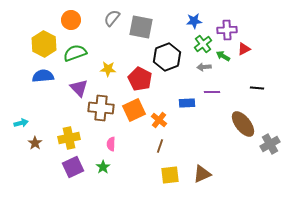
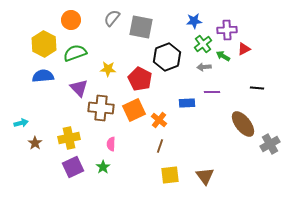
brown triangle: moved 3 px right, 2 px down; rotated 42 degrees counterclockwise
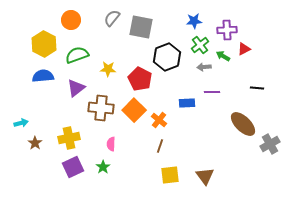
green cross: moved 3 px left, 1 px down
green semicircle: moved 2 px right, 2 px down
purple triangle: moved 3 px left; rotated 36 degrees clockwise
orange square: rotated 20 degrees counterclockwise
brown ellipse: rotated 8 degrees counterclockwise
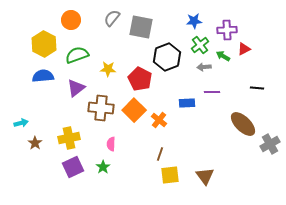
brown line: moved 8 px down
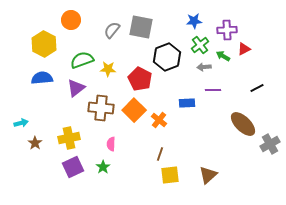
gray semicircle: moved 12 px down
green semicircle: moved 5 px right, 5 px down
blue semicircle: moved 1 px left, 2 px down
black line: rotated 32 degrees counterclockwise
purple line: moved 1 px right, 2 px up
brown triangle: moved 3 px right, 1 px up; rotated 24 degrees clockwise
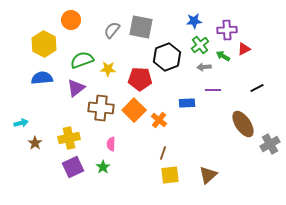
red pentagon: rotated 25 degrees counterclockwise
brown ellipse: rotated 12 degrees clockwise
brown line: moved 3 px right, 1 px up
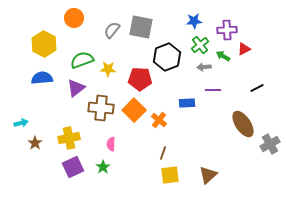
orange circle: moved 3 px right, 2 px up
